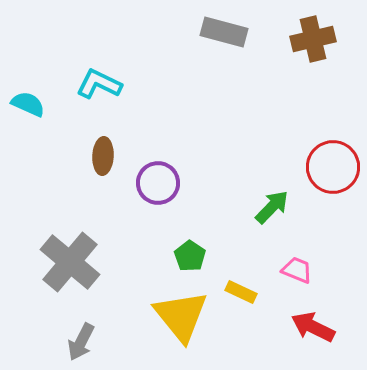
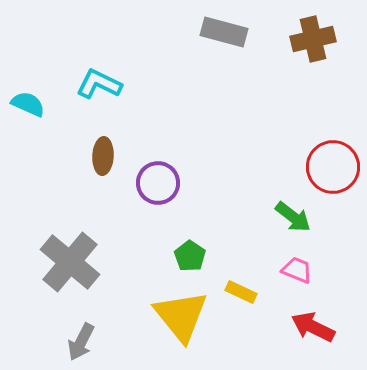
green arrow: moved 21 px right, 10 px down; rotated 84 degrees clockwise
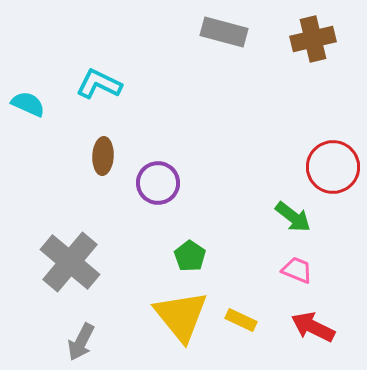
yellow rectangle: moved 28 px down
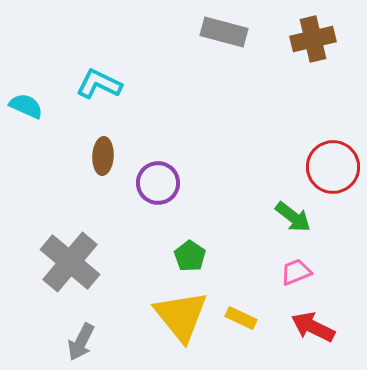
cyan semicircle: moved 2 px left, 2 px down
pink trapezoid: moved 1 px left, 2 px down; rotated 44 degrees counterclockwise
yellow rectangle: moved 2 px up
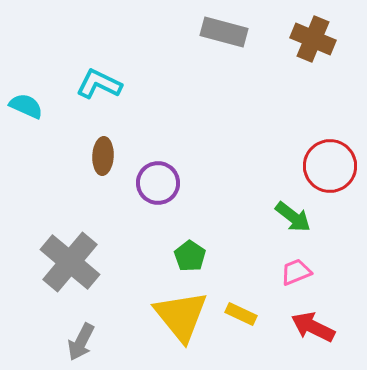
brown cross: rotated 36 degrees clockwise
red circle: moved 3 px left, 1 px up
yellow rectangle: moved 4 px up
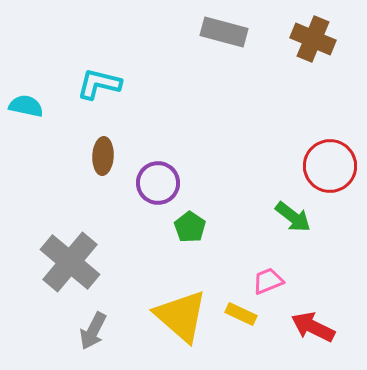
cyan L-shape: rotated 12 degrees counterclockwise
cyan semicircle: rotated 12 degrees counterclockwise
green pentagon: moved 29 px up
pink trapezoid: moved 28 px left, 9 px down
yellow triangle: rotated 10 degrees counterclockwise
gray arrow: moved 12 px right, 11 px up
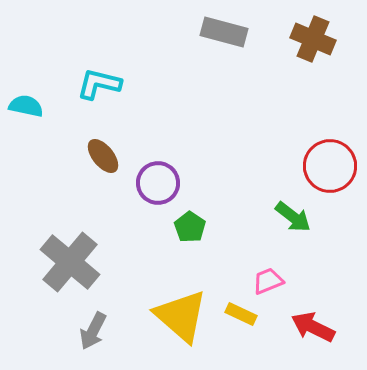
brown ellipse: rotated 42 degrees counterclockwise
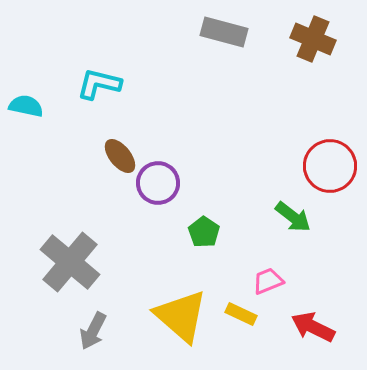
brown ellipse: moved 17 px right
green pentagon: moved 14 px right, 5 px down
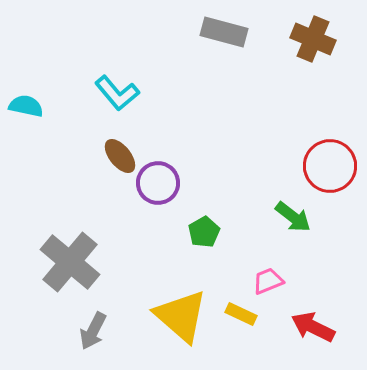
cyan L-shape: moved 18 px right, 9 px down; rotated 144 degrees counterclockwise
green pentagon: rotated 8 degrees clockwise
